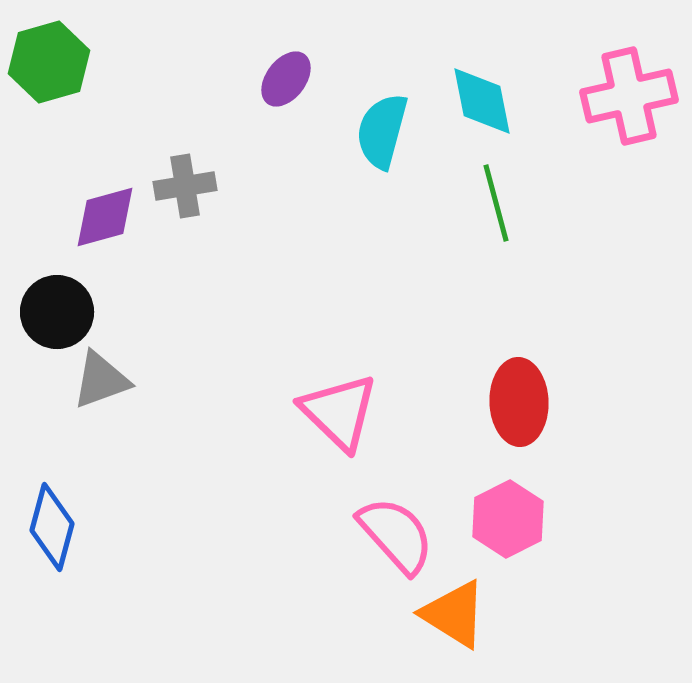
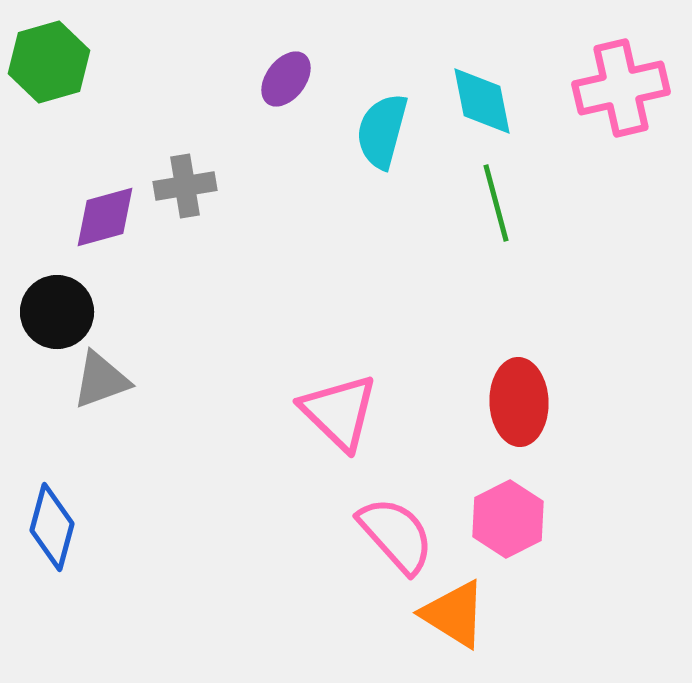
pink cross: moved 8 px left, 8 px up
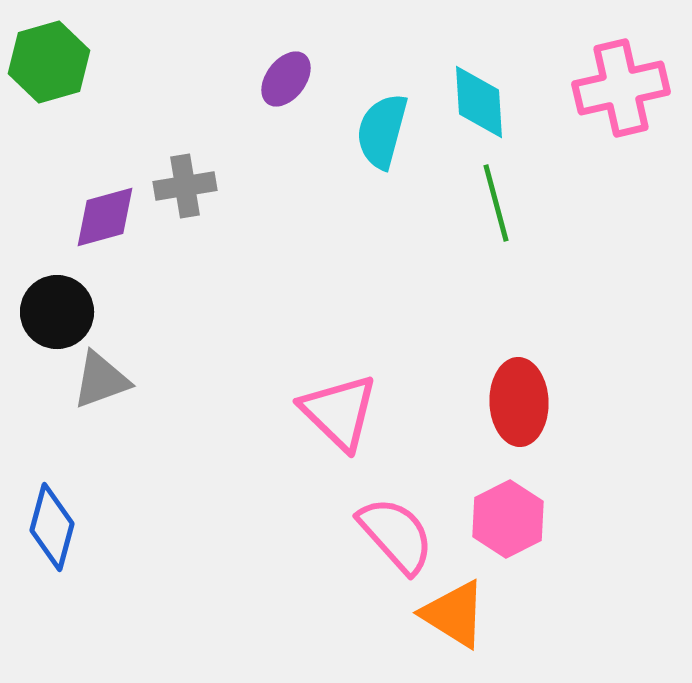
cyan diamond: moved 3 px left, 1 px down; rotated 8 degrees clockwise
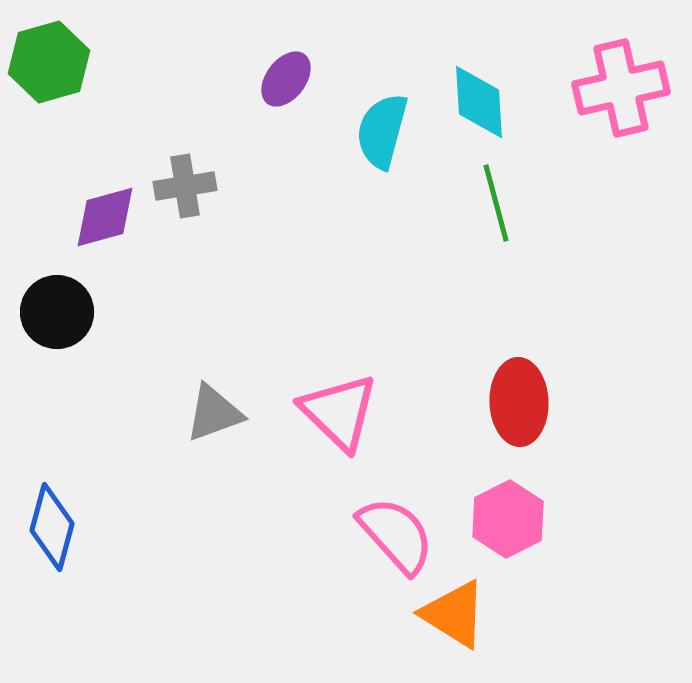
gray triangle: moved 113 px right, 33 px down
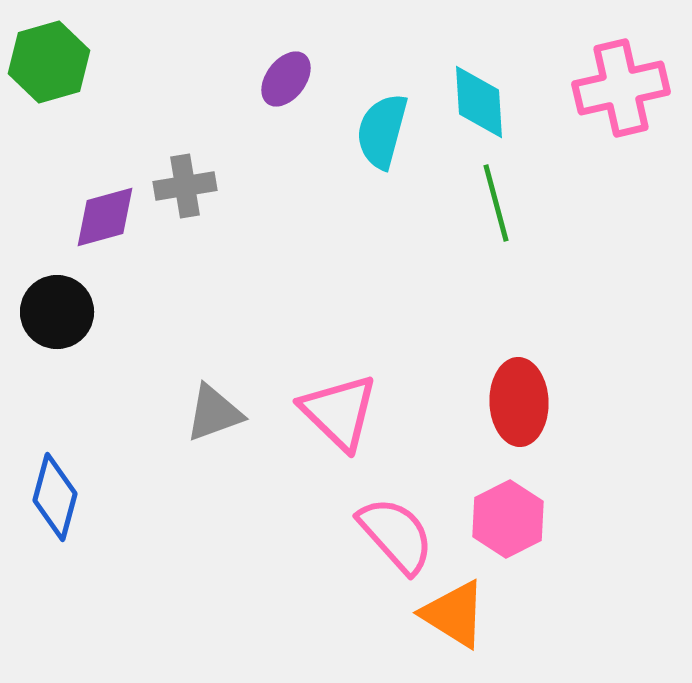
blue diamond: moved 3 px right, 30 px up
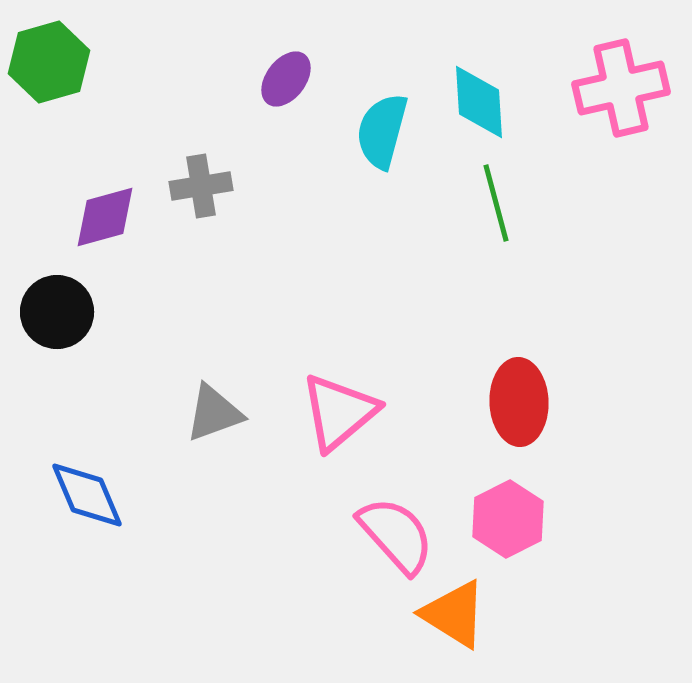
gray cross: moved 16 px right
pink triangle: rotated 36 degrees clockwise
blue diamond: moved 32 px right, 2 px up; rotated 38 degrees counterclockwise
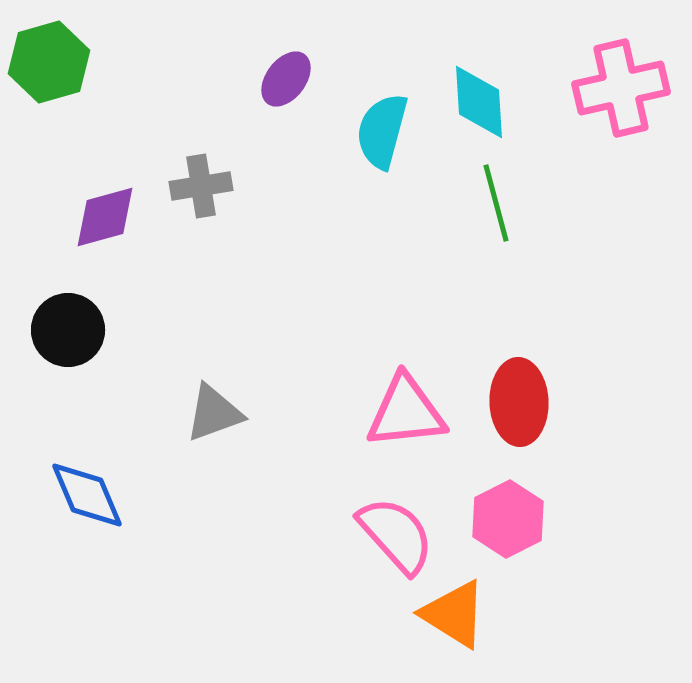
black circle: moved 11 px right, 18 px down
pink triangle: moved 67 px right; rotated 34 degrees clockwise
